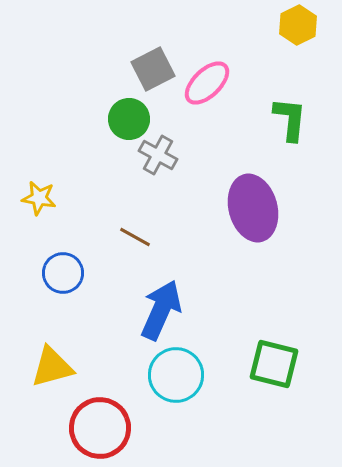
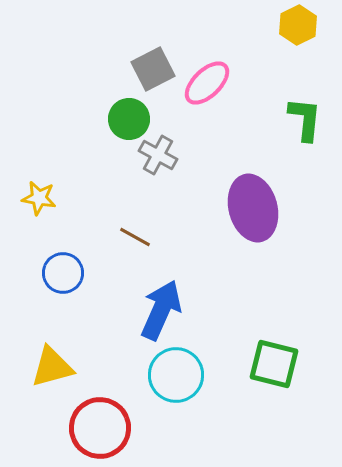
green L-shape: moved 15 px right
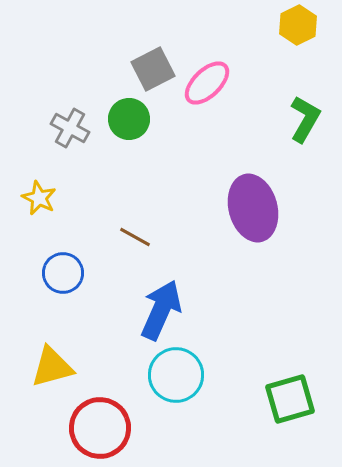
green L-shape: rotated 24 degrees clockwise
gray cross: moved 88 px left, 27 px up
yellow star: rotated 16 degrees clockwise
green square: moved 16 px right, 35 px down; rotated 30 degrees counterclockwise
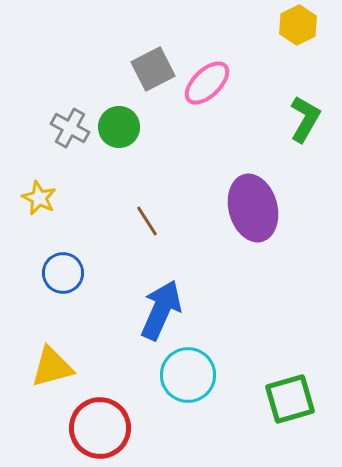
green circle: moved 10 px left, 8 px down
brown line: moved 12 px right, 16 px up; rotated 28 degrees clockwise
cyan circle: moved 12 px right
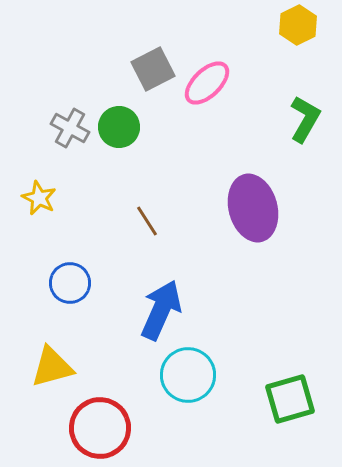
blue circle: moved 7 px right, 10 px down
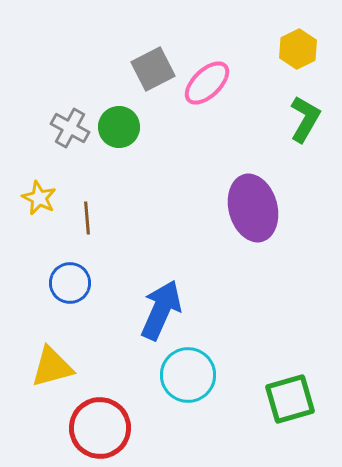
yellow hexagon: moved 24 px down
brown line: moved 60 px left, 3 px up; rotated 28 degrees clockwise
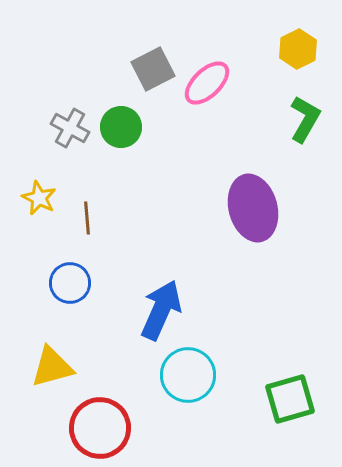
green circle: moved 2 px right
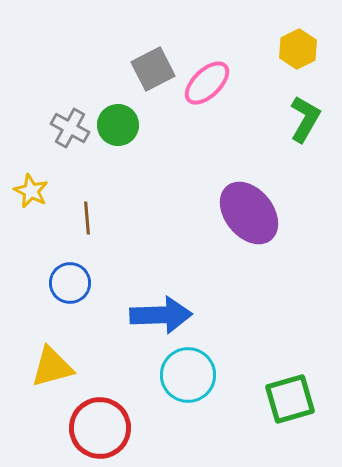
green circle: moved 3 px left, 2 px up
yellow star: moved 8 px left, 7 px up
purple ellipse: moved 4 px left, 5 px down; rotated 24 degrees counterclockwise
blue arrow: moved 5 px down; rotated 64 degrees clockwise
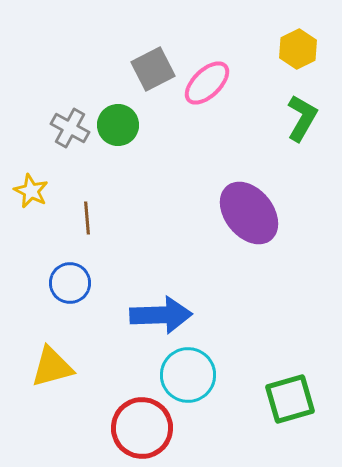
green L-shape: moved 3 px left, 1 px up
red circle: moved 42 px right
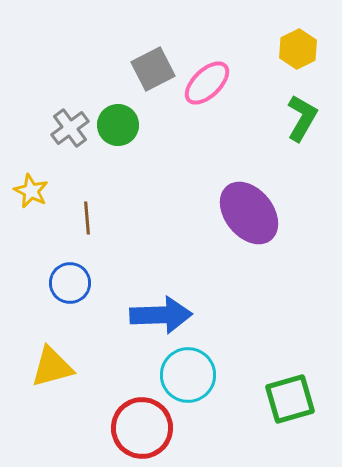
gray cross: rotated 24 degrees clockwise
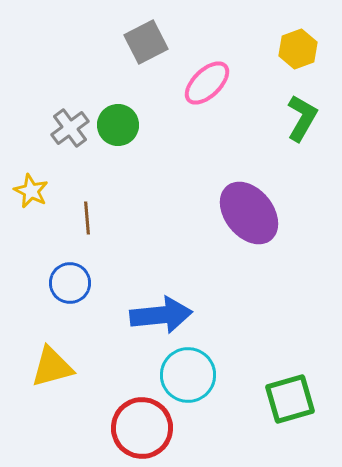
yellow hexagon: rotated 6 degrees clockwise
gray square: moved 7 px left, 27 px up
blue arrow: rotated 4 degrees counterclockwise
